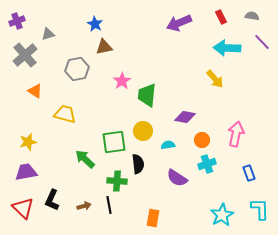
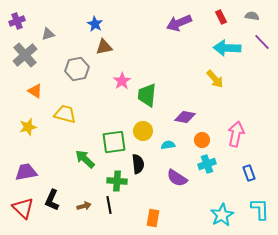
yellow star: moved 15 px up
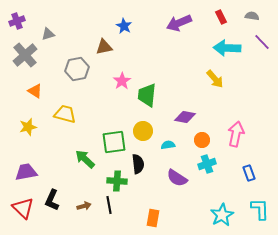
blue star: moved 29 px right, 2 px down
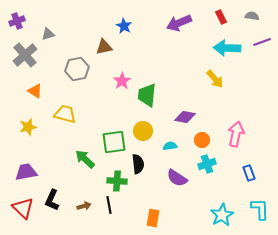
purple line: rotated 66 degrees counterclockwise
cyan semicircle: moved 2 px right, 1 px down
